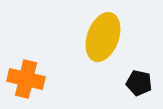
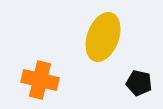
orange cross: moved 14 px right, 1 px down
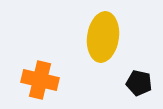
yellow ellipse: rotated 12 degrees counterclockwise
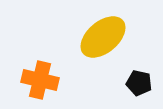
yellow ellipse: rotated 42 degrees clockwise
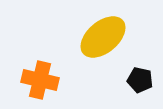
black pentagon: moved 1 px right, 3 px up
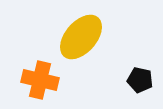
yellow ellipse: moved 22 px left; rotated 9 degrees counterclockwise
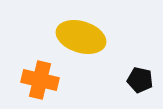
yellow ellipse: rotated 66 degrees clockwise
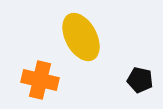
yellow ellipse: rotated 45 degrees clockwise
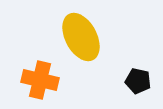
black pentagon: moved 2 px left, 1 px down
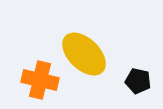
yellow ellipse: moved 3 px right, 17 px down; rotated 18 degrees counterclockwise
